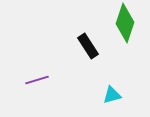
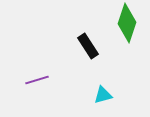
green diamond: moved 2 px right
cyan triangle: moved 9 px left
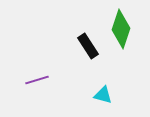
green diamond: moved 6 px left, 6 px down
cyan triangle: rotated 30 degrees clockwise
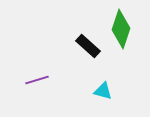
black rectangle: rotated 15 degrees counterclockwise
cyan triangle: moved 4 px up
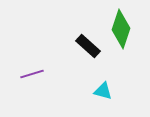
purple line: moved 5 px left, 6 px up
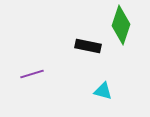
green diamond: moved 4 px up
black rectangle: rotated 30 degrees counterclockwise
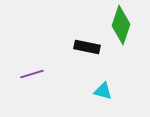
black rectangle: moved 1 px left, 1 px down
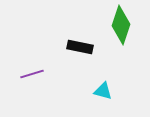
black rectangle: moved 7 px left
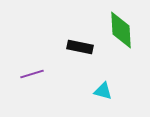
green diamond: moved 5 px down; rotated 21 degrees counterclockwise
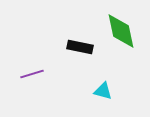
green diamond: moved 1 px down; rotated 9 degrees counterclockwise
